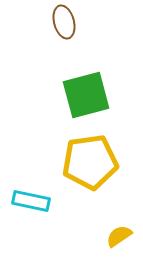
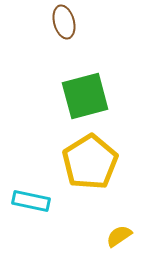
green square: moved 1 px left, 1 px down
yellow pentagon: rotated 24 degrees counterclockwise
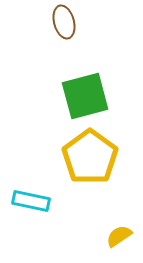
yellow pentagon: moved 5 px up; rotated 4 degrees counterclockwise
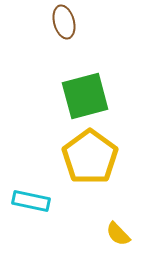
yellow semicircle: moved 1 px left, 2 px up; rotated 100 degrees counterclockwise
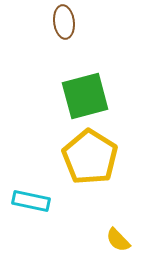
brown ellipse: rotated 8 degrees clockwise
yellow pentagon: rotated 4 degrees counterclockwise
yellow semicircle: moved 6 px down
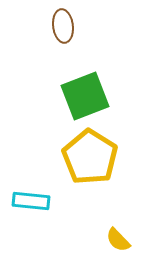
brown ellipse: moved 1 px left, 4 px down
green square: rotated 6 degrees counterclockwise
cyan rectangle: rotated 6 degrees counterclockwise
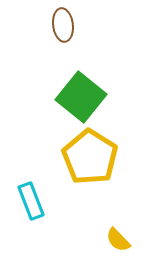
brown ellipse: moved 1 px up
green square: moved 4 px left, 1 px down; rotated 30 degrees counterclockwise
cyan rectangle: rotated 63 degrees clockwise
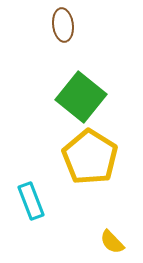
yellow semicircle: moved 6 px left, 2 px down
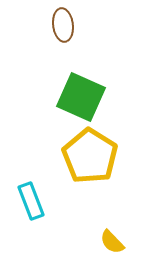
green square: rotated 15 degrees counterclockwise
yellow pentagon: moved 1 px up
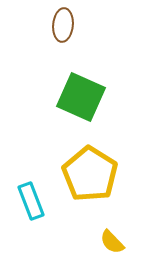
brown ellipse: rotated 12 degrees clockwise
yellow pentagon: moved 18 px down
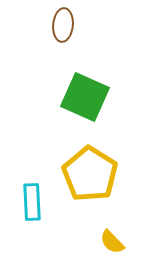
green square: moved 4 px right
cyan rectangle: moved 1 px right, 1 px down; rotated 18 degrees clockwise
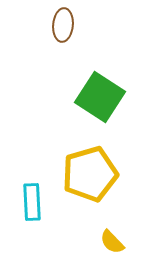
green square: moved 15 px right; rotated 9 degrees clockwise
yellow pentagon: rotated 24 degrees clockwise
